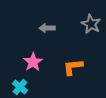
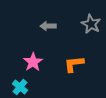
gray arrow: moved 1 px right, 2 px up
orange L-shape: moved 1 px right, 3 px up
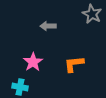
gray star: moved 1 px right, 10 px up
cyan cross: rotated 28 degrees counterclockwise
